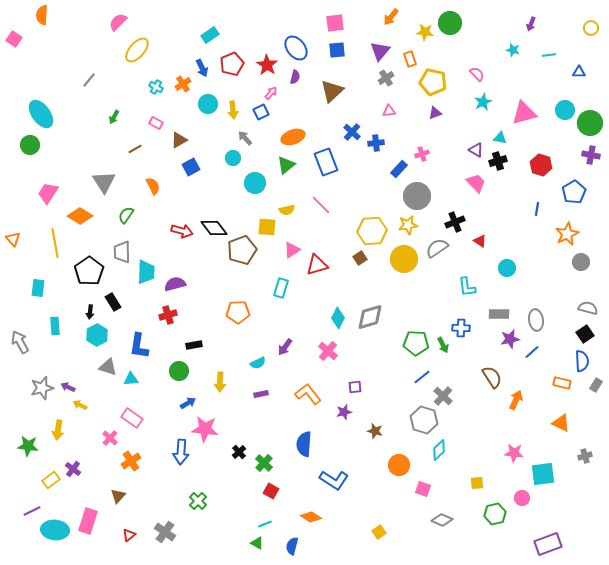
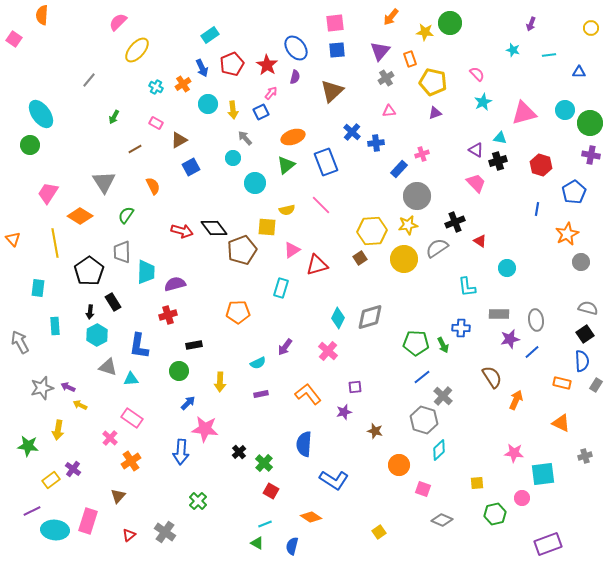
blue arrow at (188, 403): rotated 14 degrees counterclockwise
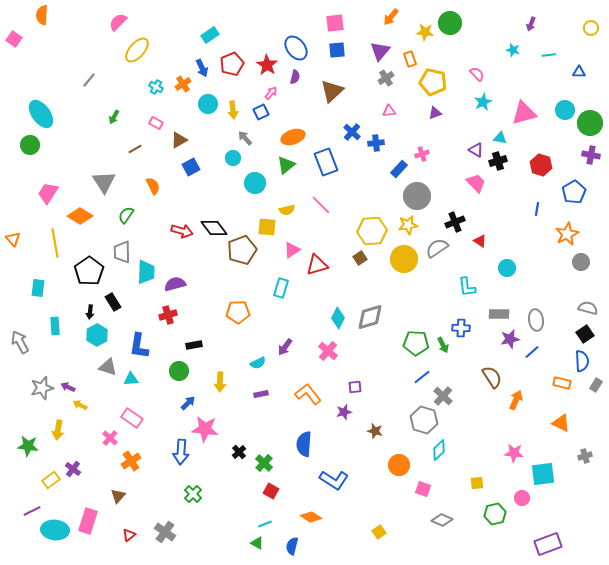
green cross at (198, 501): moved 5 px left, 7 px up
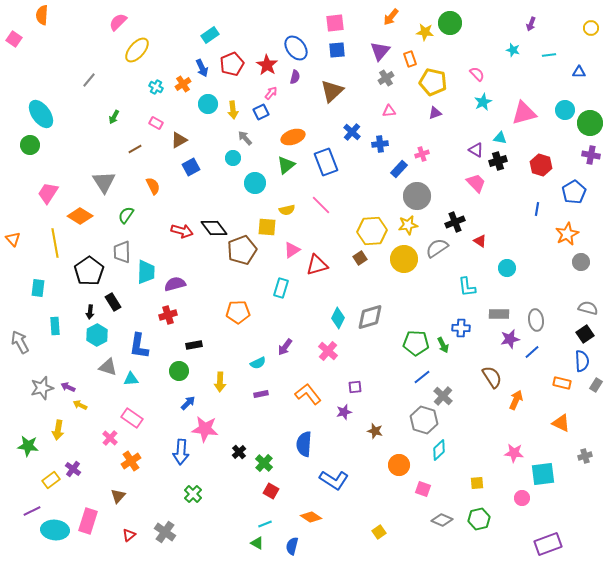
blue cross at (376, 143): moved 4 px right, 1 px down
green hexagon at (495, 514): moved 16 px left, 5 px down
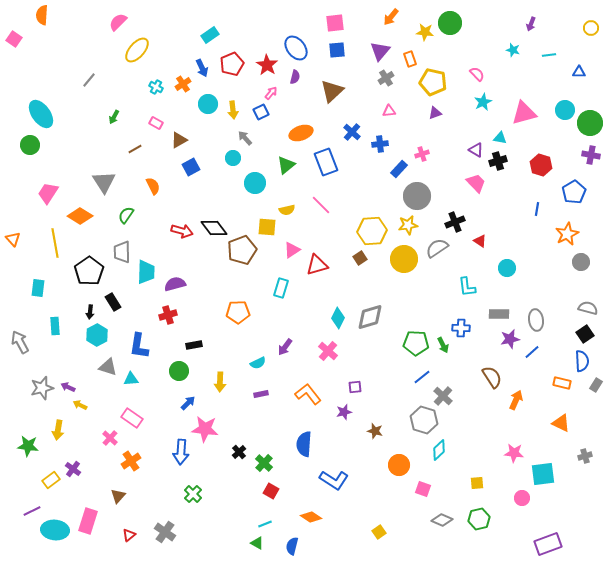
orange ellipse at (293, 137): moved 8 px right, 4 px up
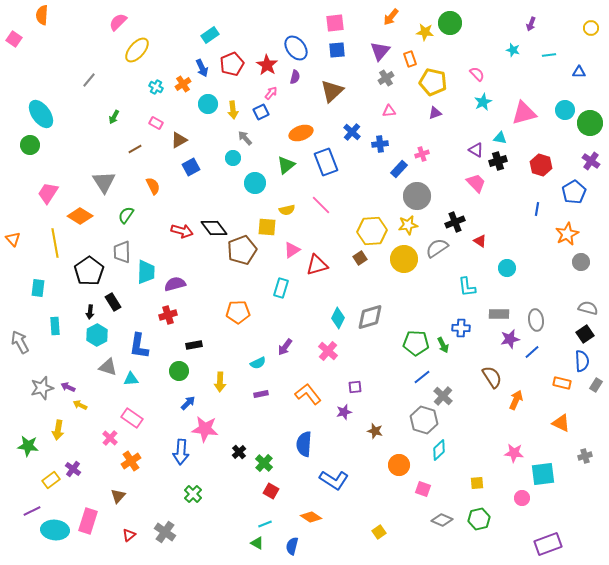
purple cross at (591, 155): moved 6 px down; rotated 24 degrees clockwise
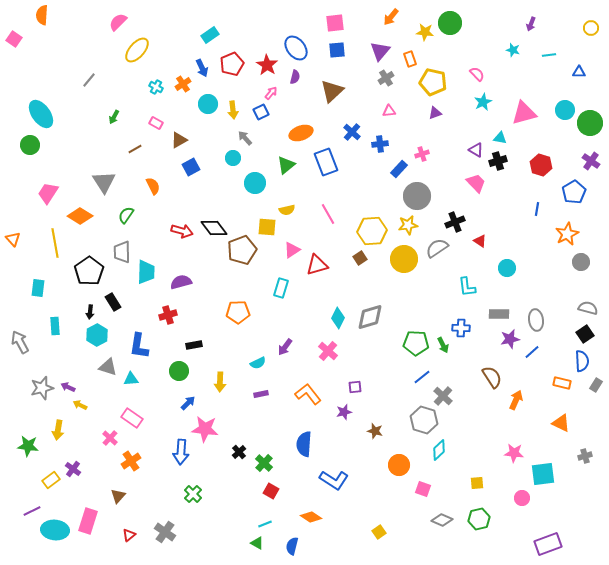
pink line at (321, 205): moved 7 px right, 9 px down; rotated 15 degrees clockwise
purple semicircle at (175, 284): moved 6 px right, 2 px up
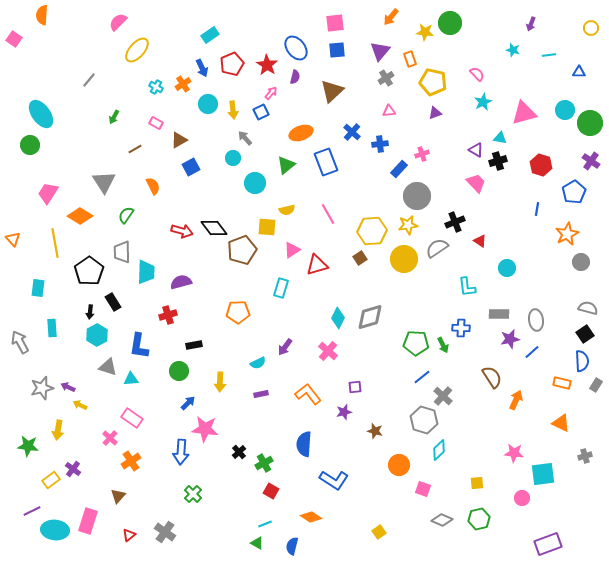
cyan rectangle at (55, 326): moved 3 px left, 2 px down
green cross at (264, 463): rotated 18 degrees clockwise
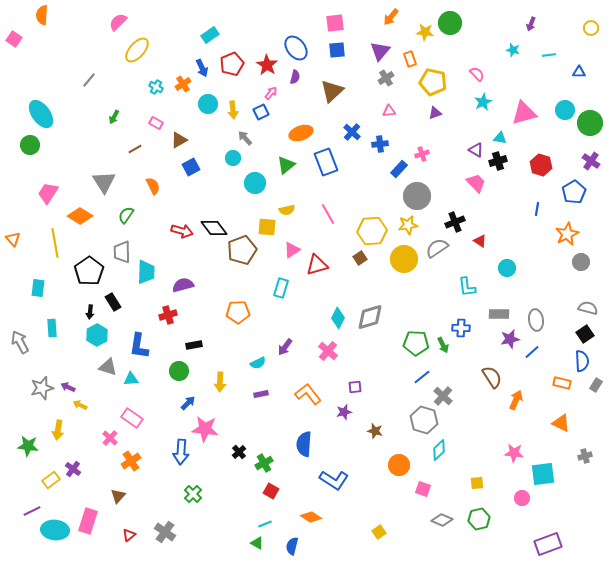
purple semicircle at (181, 282): moved 2 px right, 3 px down
